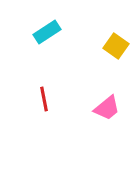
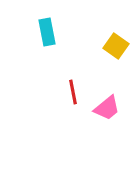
cyan rectangle: rotated 68 degrees counterclockwise
red line: moved 29 px right, 7 px up
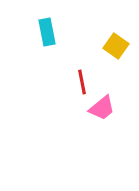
red line: moved 9 px right, 10 px up
pink trapezoid: moved 5 px left
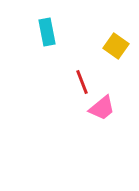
red line: rotated 10 degrees counterclockwise
